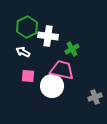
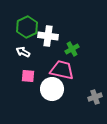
white circle: moved 3 px down
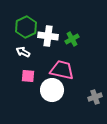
green hexagon: moved 1 px left
green cross: moved 10 px up
white circle: moved 1 px down
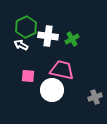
white arrow: moved 2 px left, 7 px up
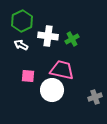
green hexagon: moved 4 px left, 6 px up
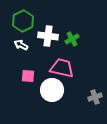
green hexagon: moved 1 px right
pink trapezoid: moved 2 px up
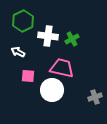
white arrow: moved 3 px left, 7 px down
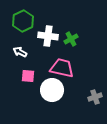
green cross: moved 1 px left
white arrow: moved 2 px right
